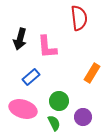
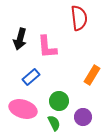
orange rectangle: moved 2 px down
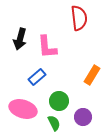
blue rectangle: moved 6 px right
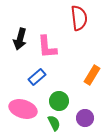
purple circle: moved 2 px right, 1 px down
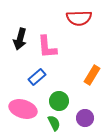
red semicircle: rotated 95 degrees clockwise
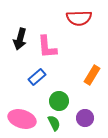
pink ellipse: moved 1 px left, 10 px down
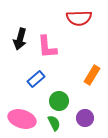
blue rectangle: moved 1 px left, 2 px down
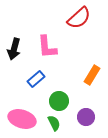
red semicircle: rotated 40 degrees counterclockwise
black arrow: moved 6 px left, 10 px down
purple circle: moved 1 px right, 1 px up
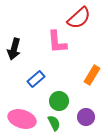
pink L-shape: moved 10 px right, 5 px up
